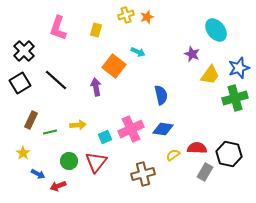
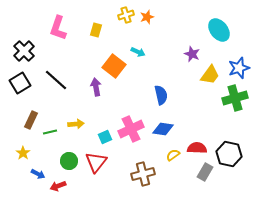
cyan ellipse: moved 3 px right
yellow arrow: moved 2 px left, 1 px up
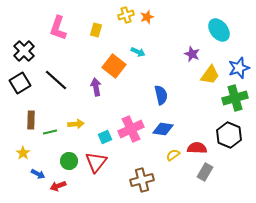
brown rectangle: rotated 24 degrees counterclockwise
black hexagon: moved 19 px up; rotated 10 degrees clockwise
brown cross: moved 1 px left, 6 px down
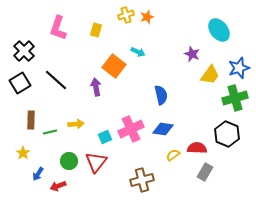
black hexagon: moved 2 px left, 1 px up
blue arrow: rotated 96 degrees clockwise
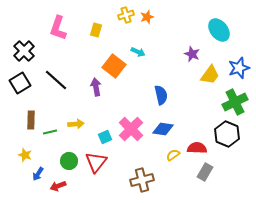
green cross: moved 4 px down; rotated 10 degrees counterclockwise
pink cross: rotated 20 degrees counterclockwise
yellow star: moved 2 px right, 2 px down; rotated 16 degrees counterclockwise
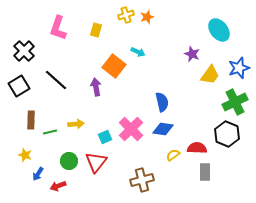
black square: moved 1 px left, 3 px down
blue semicircle: moved 1 px right, 7 px down
gray rectangle: rotated 30 degrees counterclockwise
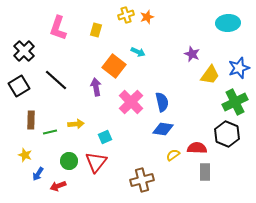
cyan ellipse: moved 9 px right, 7 px up; rotated 55 degrees counterclockwise
pink cross: moved 27 px up
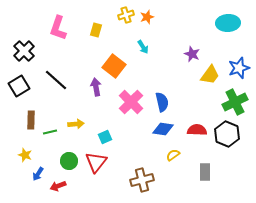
cyan arrow: moved 5 px right, 5 px up; rotated 32 degrees clockwise
red semicircle: moved 18 px up
